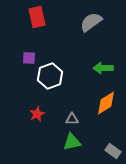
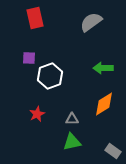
red rectangle: moved 2 px left, 1 px down
orange diamond: moved 2 px left, 1 px down
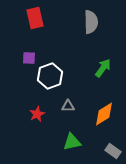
gray semicircle: rotated 125 degrees clockwise
green arrow: rotated 126 degrees clockwise
orange diamond: moved 10 px down
gray triangle: moved 4 px left, 13 px up
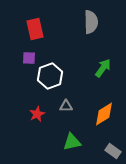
red rectangle: moved 11 px down
gray triangle: moved 2 px left
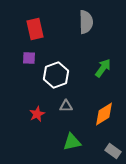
gray semicircle: moved 5 px left
white hexagon: moved 6 px right, 1 px up
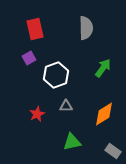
gray semicircle: moved 6 px down
purple square: rotated 32 degrees counterclockwise
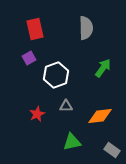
orange diamond: moved 4 px left, 2 px down; rotated 25 degrees clockwise
gray rectangle: moved 1 px left, 1 px up
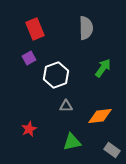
red rectangle: rotated 10 degrees counterclockwise
red star: moved 8 px left, 15 px down
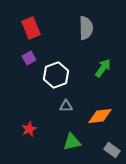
red rectangle: moved 4 px left, 1 px up
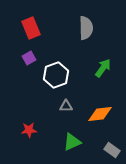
orange diamond: moved 2 px up
red star: moved 1 px down; rotated 21 degrees clockwise
green triangle: rotated 12 degrees counterclockwise
